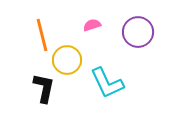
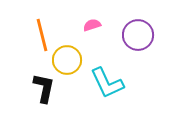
purple circle: moved 3 px down
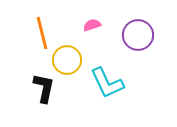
orange line: moved 2 px up
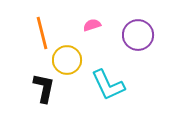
cyan L-shape: moved 1 px right, 2 px down
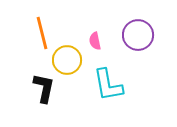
pink semicircle: moved 3 px right, 16 px down; rotated 84 degrees counterclockwise
cyan L-shape: rotated 15 degrees clockwise
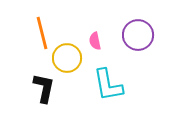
yellow circle: moved 2 px up
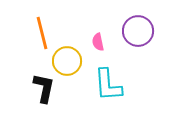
purple circle: moved 4 px up
pink semicircle: moved 3 px right, 1 px down
yellow circle: moved 3 px down
cyan L-shape: rotated 6 degrees clockwise
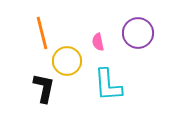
purple circle: moved 2 px down
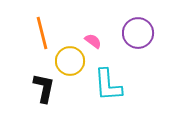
pink semicircle: moved 5 px left, 1 px up; rotated 138 degrees clockwise
yellow circle: moved 3 px right
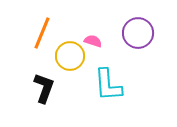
orange line: rotated 36 degrees clockwise
pink semicircle: rotated 18 degrees counterclockwise
yellow circle: moved 5 px up
black L-shape: rotated 8 degrees clockwise
